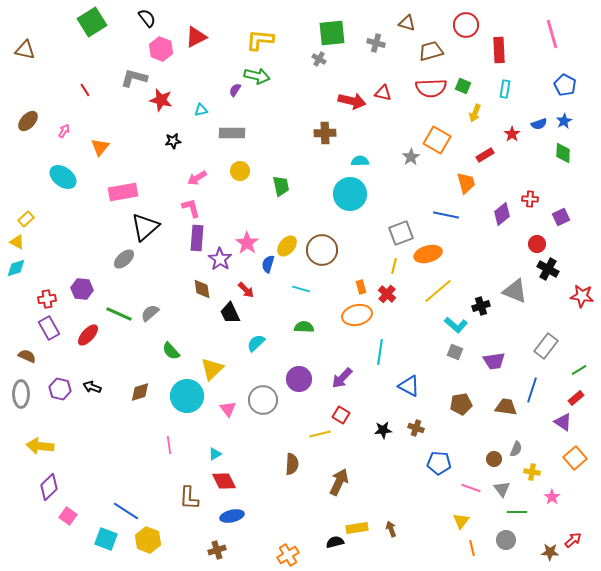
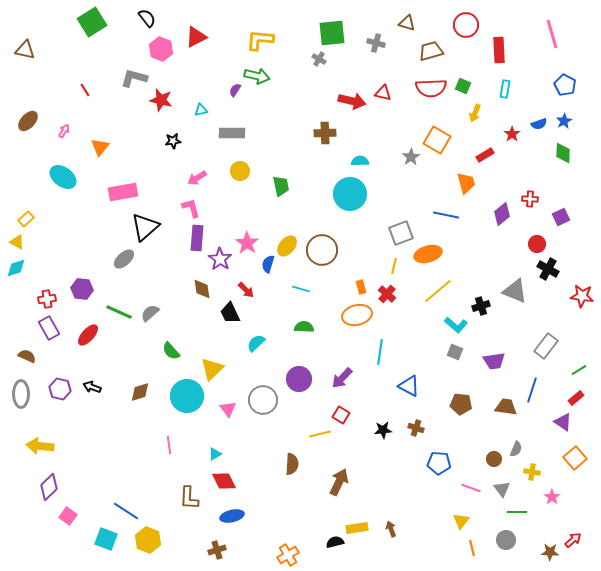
green line at (119, 314): moved 2 px up
brown pentagon at (461, 404): rotated 15 degrees clockwise
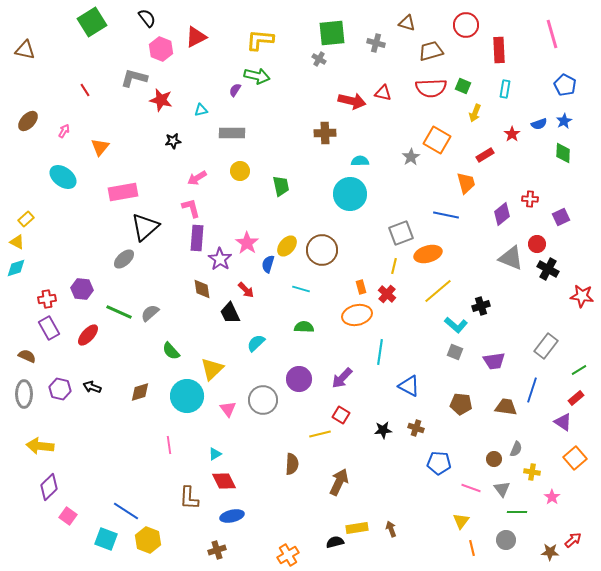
gray triangle at (515, 291): moved 4 px left, 33 px up
gray ellipse at (21, 394): moved 3 px right
